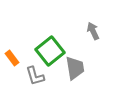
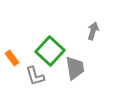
gray arrow: rotated 42 degrees clockwise
green square: rotated 8 degrees counterclockwise
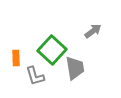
gray arrow: rotated 36 degrees clockwise
green square: moved 2 px right, 1 px up
orange rectangle: moved 4 px right; rotated 35 degrees clockwise
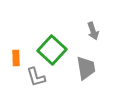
gray arrow: rotated 108 degrees clockwise
gray trapezoid: moved 11 px right
gray L-shape: moved 1 px right, 1 px down
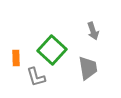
gray trapezoid: moved 2 px right
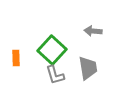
gray arrow: rotated 114 degrees clockwise
gray L-shape: moved 19 px right, 2 px up
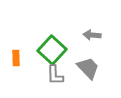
gray arrow: moved 1 px left, 4 px down
gray trapezoid: rotated 35 degrees counterclockwise
gray L-shape: rotated 15 degrees clockwise
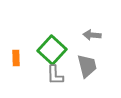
gray trapezoid: moved 1 px left, 2 px up; rotated 30 degrees clockwise
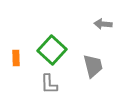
gray arrow: moved 11 px right, 11 px up
gray trapezoid: moved 6 px right
gray L-shape: moved 6 px left, 9 px down
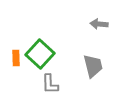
gray arrow: moved 4 px left
green square: moved 12 px left, 4 px down
gray L-shape: moved 1 px right
